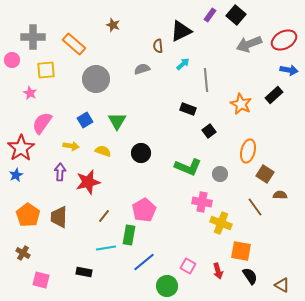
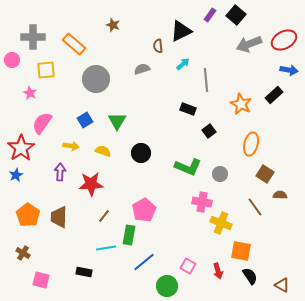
orange ellipse at (248, 151): moved 3 px right, 7 px up
red star at (88, 182): moved 3 px right, 2 px down; rotated 10 degrees clockwise
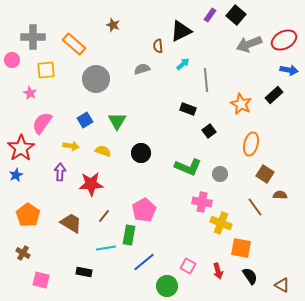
brown trapezoid at (59, 217): moved 12 px right, 6 px down; rotated 120 degrees clockwise
orange square at (241, 251): moved 3 px up
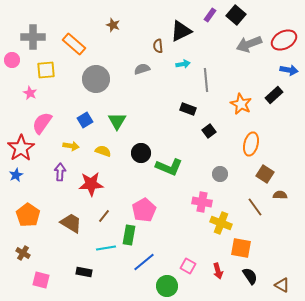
cyan arrow at (183, 64): rotated 32 degrees clockwise
green L-shape at (188, 167): moved 19 px left
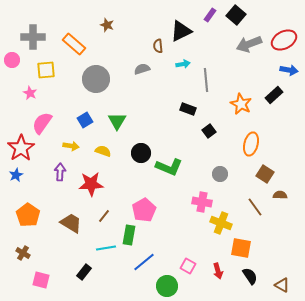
brown star at (113, 25): moved 6 px left
black rectangle at (84, 272): rotated 63 degrees counterclockwise
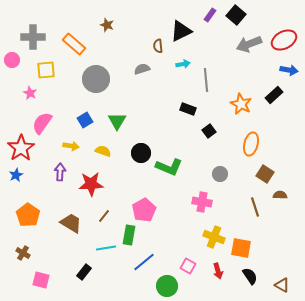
brown line at (255, 207): rotated 18 degrees clockwise
yellow cross at (221, 223): moved 7 px left, 14 px down
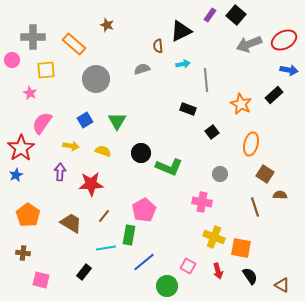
black square at (209, 131): moved 3 px right, 1 px down
brown cross at (23, 253): rotated 24 degrees counterclockwise
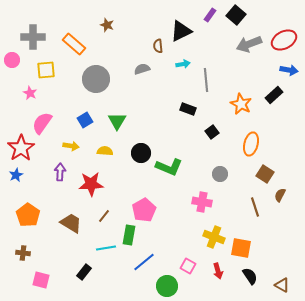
yellow semicircle at (103, 151): moved 2 px right; rotated 14 degrees counterclockwise
brown semicircle at (280, 195): rotated 64 degrees counterclockwise
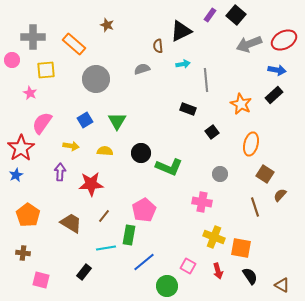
blue arrow at (289, 70): moved 12 px left
brown semicircle at (280, 195): rotated 16 degrees clockwise
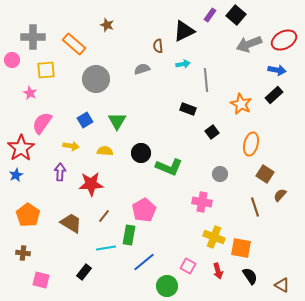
black triangle at (181, 31): moved 3 px right
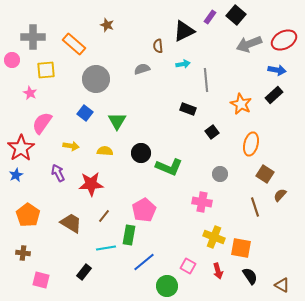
purple rectangle at (210, 15): moved 2 px down
blue square at (85, 120): moved 7 px up; rotated 21 degrees counterclockwise
purple arrow at (60, 172): moved 2 px left, 1 px down; rotated 30 degrees counterclockwise
